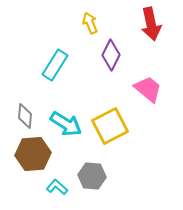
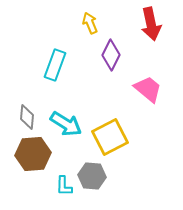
cyan rectangle: rotated 12 degrees counterclockwise
gray diamond: moved 2 px right, 1 px down
yellow square: moved 11 px down
cyan L-shape: moved 7 px right, 1 px up; rotated 130 degrees counterclockwise
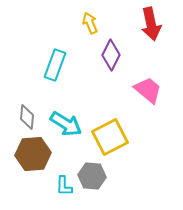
pink trapezoid: moved 1 px down
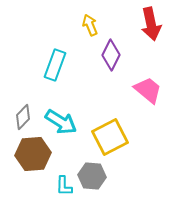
yellow arrow: moved 2 px down
gray diamond: moved 4 px left; rotated 40 degrees clockwise
cyan arrow: moved 5 px left, 2 px up
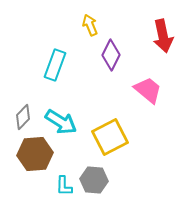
red arrow: moved 12 px right, 12 px down
brown hexagon: moved 2 px right
gray hexagon: moved 2 px right, 4 px down
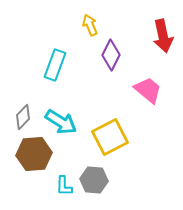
brown hexagon: moved 1 px left
